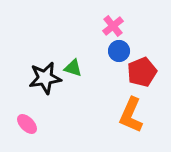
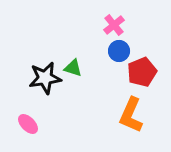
pink cross: moved 1 px right, 1 px up
pink ellipse: moved 1 px right
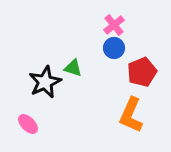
blue circle: moved 5 px left, 3 px up
black star: moved 4 px down; rotated 16 degrees counterclockwise
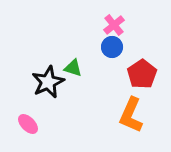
blue circle: moved 2 px left, 1 px up
red pentagon: moved 2 px down; rotated 12 degrees counterclockwise
black star: moved 3 px right
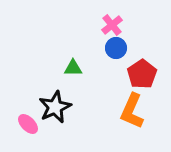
pink cross: moved 2 px left
blue circle: moved 4 px right, 1 px down
green triangle: rotated 18 degrees counterclockwise
black star: moved 7 px right, 25 px down
orange L-shape: moved 1 px right, 4 px up
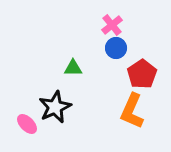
pink ellipse: moved 1 px left
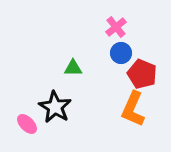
pink cross: moved 4 px right, 2 px down
blue circle: moved 5 px right, 5 px down
red pentagon: rotated 16 degrees counterclockwise
black star: rotated 16 degrees counterclockwise
orange L-shape: moved 1 px right, 2 px up
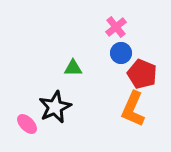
black star: rotated 16 degrees clockwise
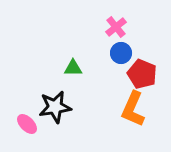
black star: rotated 16 degrees clockwise
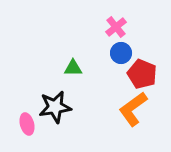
orange L-shape: rotated 30 degrees clockwise
pink ellipse: rotated 30 degrees clockwise
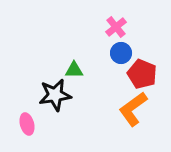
green triangle: moved 1 px right, 2 px down
black star: moved 12 px up
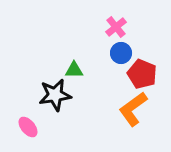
pink ellipse: moved 1 px right, 3 px down; rotated 25 degrees counterclockwise
